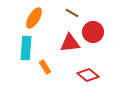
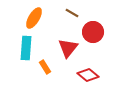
red triangle: moved 2 px left, 5 px down; rotated 45 degrees counterclockwise
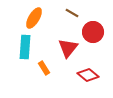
cyan rectangle: moved 1 px left, 1 px up
orange rectangle: moved 1 px left, 1 px down
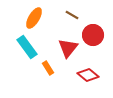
brown line: moved 2 px down
red circle: moved 3 px down
cyan rectangle: moved 2 px right; rotated 40 degrees counterclockwise
orange rectangle: moved 4 px right
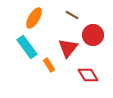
orange rectangle: moved 1 px right, 3 px up
red diamond: rotated 20 degrees clockwise
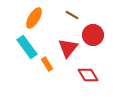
orange rectangle: moved 2 px left, 1 px up
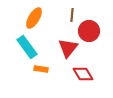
brown line: rotated 64 degrees clockwise
red circle: moved 4 px left, 4 px up
orange rectangle: moved 6 px left, 5 px down; rotated 48 degrees counterclockwise
red diamond: moved 5 px left, 1 px up
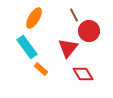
brown line: moved 2 px right; rotated 32 degrees counterclockwise
orange rectangle: rotated 32 degrees clockwise
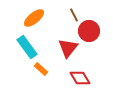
orange ellipse: rotated 20 degrees clockwise
red diamond: moved 3 px left, 4 px down
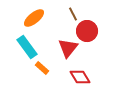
brown line: moved 1 px left, 1 px up
red circle: moved 2 px left
orange rectangle: moved 1 px right, 1 px up
red diamond: moved 1 px up
